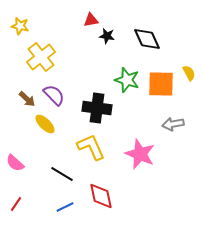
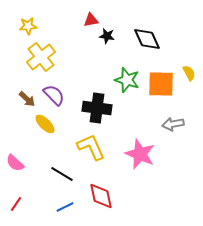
yellow star: moved 8 px right; rotated 18 degrees counterclockwise
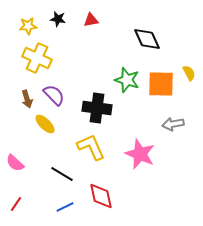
black star: moved 49 px left, 17 px up
yellow cross: moved 4 px left, 1 px down; rotated 28 degrees counterclockwise
brown arrow: rotated 30 degrees clockwise
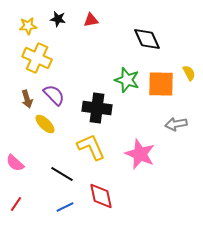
gray arrow: moved 3 px right
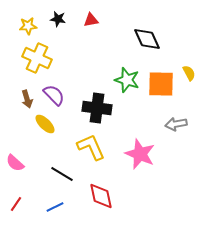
blue line: moved 10 px left
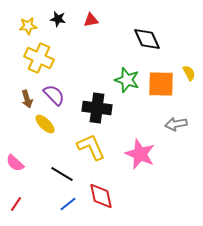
yellow cross: moved 2 px right
blue line: moved 13 px right, 3 px up; rotated 12 degrees counterclockwise
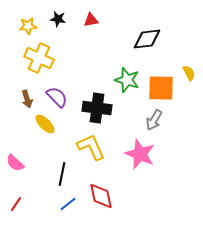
black diamond: rotated 72 degrees counterclockwise
orange square: moved 4 px down
purple semicircle: moved 3 px right, 2 px down
gray arrow: moved 22 px left, 4 px up; rotated 50 degrees counterclockwise
black line: rotated 70 degrees clockwise
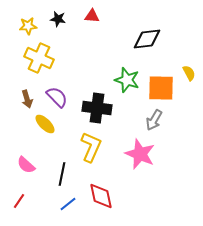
red triangle: moved 1 px right, 4 px up; rotated 14 degrees clockwise
yellow L-shape: rotated 48 degrees clockwise
pink semicircle: moved 11 px right, 2 px down
red line: moved 3 px right, 3 px up
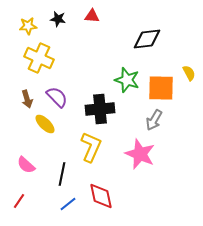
black cross: moved 3 px right, 1 px down; rotated 12 degrees counterclockwise
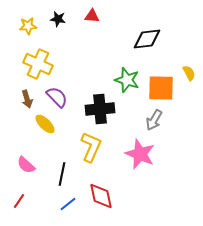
yellow cross: moved 1 px left, 6 px down
